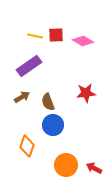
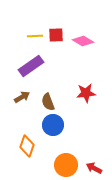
yellow line: rotated 14 degrees counterclockwise
purple rectangle: moved 2 px right
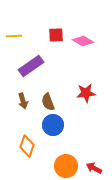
yellow line: moved 21 px left
brown arrow: moved 1 px right, 4 px down; rotated 105 degrees clockwise
orange circle: moved 1 px down
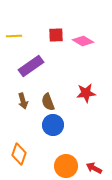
orange diamond: moved 8 px left, 8 px down
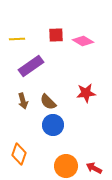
yellow line: moved 3 px right, 3 px down
brown semicircle: rotated 24 degrees counterclockwise
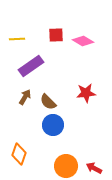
brown arrow: moved 2 px right, 4 px up; rotated 133 degrees counterclockwise
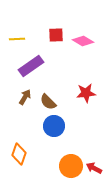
blue circle: moved 1 px right, 1 px down
orange circle: moved 5 px right
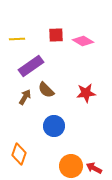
brown semicircle: moved 2 px left, 12 px up
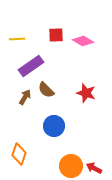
red star: rotated 24 degrees clockwise
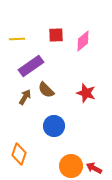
pink diamond: rotated 70 degrees counterclockwise
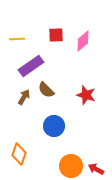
red star: moved 2 px down
brown arrow: moved 1 px left
red arrow: moved 2 px right, 1 px down
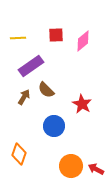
yellow line: moved 1 px right, 1 px up
red star: moved 4 px left, 9 px down; rotated 12 degrees clockwise
